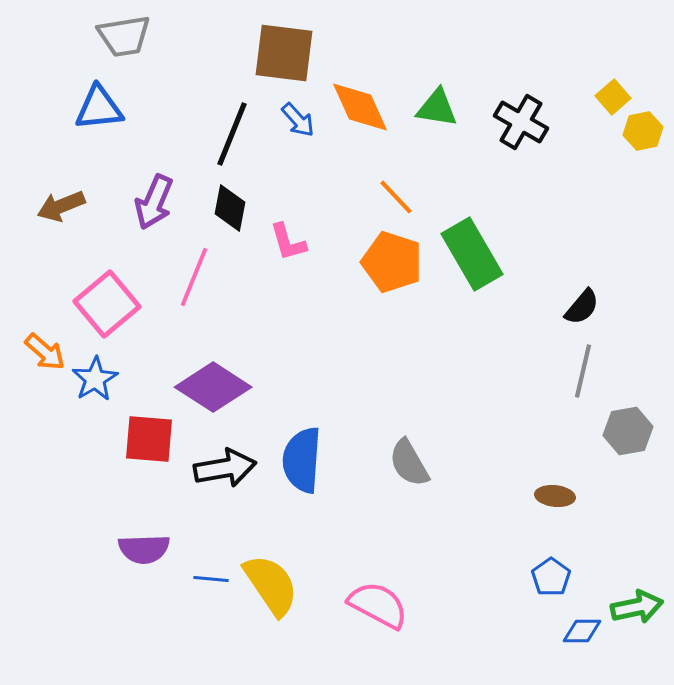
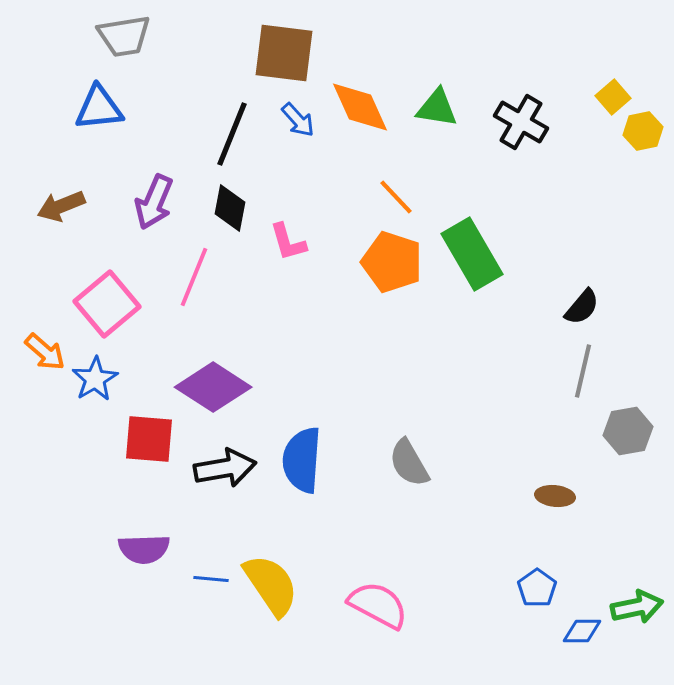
blue pentagon: moved 14 px left, 11 px down
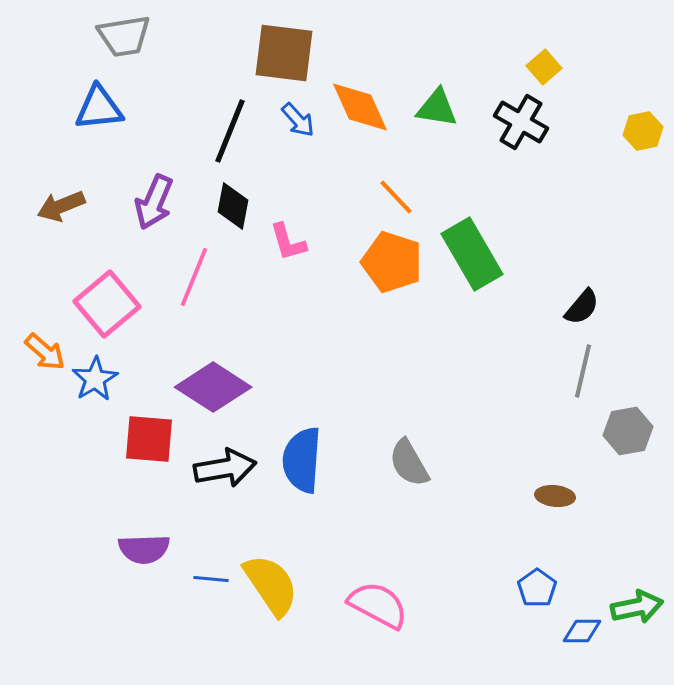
yellow square: moved 69 px left, 30 px up
black line: moved 2 px left, 3 px up
black diamond: moved 3 px right, 2 px up
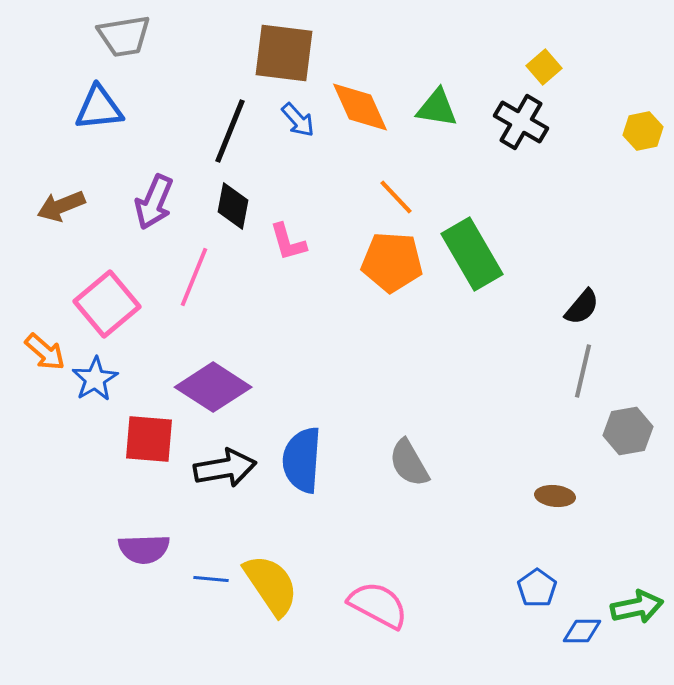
orange pentagon: rotated 14 degrees counterclockwise
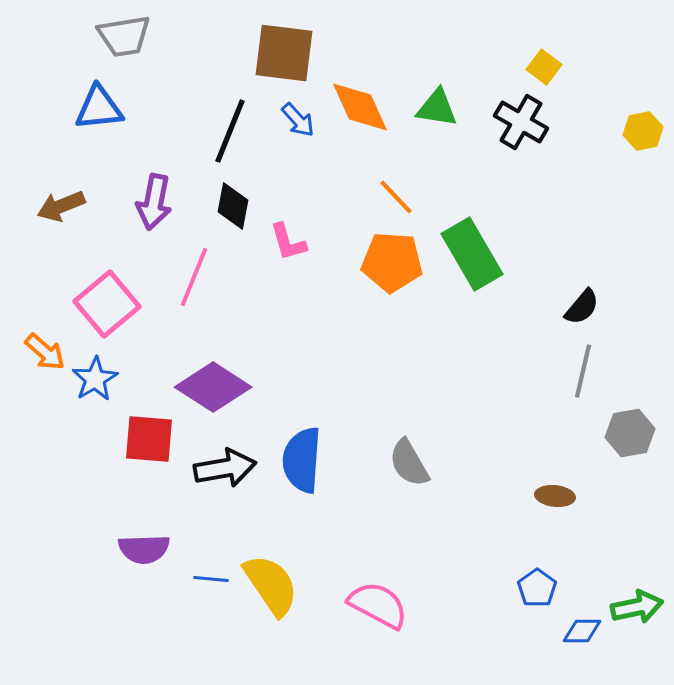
yellow square: rotated 12 degrees counterclockwise
purple arrow: rotated 12 degrees counterclockwise
gray hexagon: moved 2 px right, 2 px down
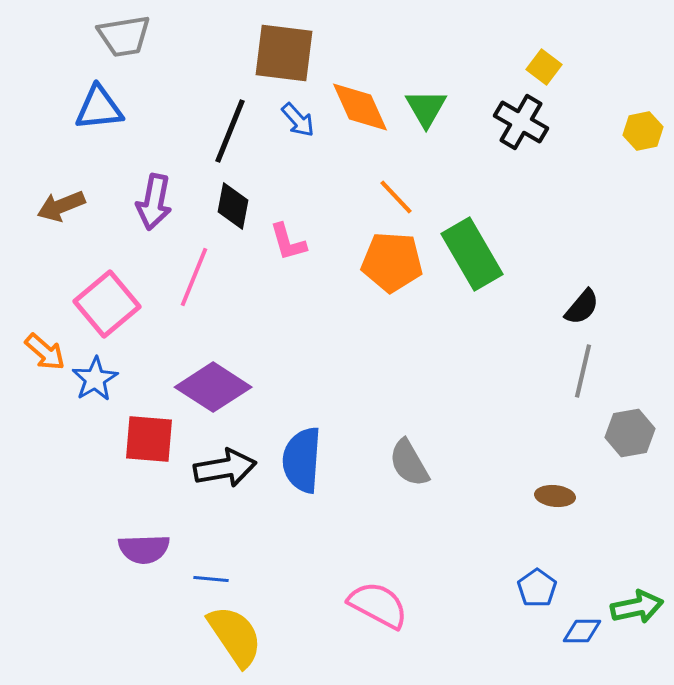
green triangle: moved 11 px left; rotated 51 degrees clockwise
yellow semicircle: moved 36 px left, 51 px down
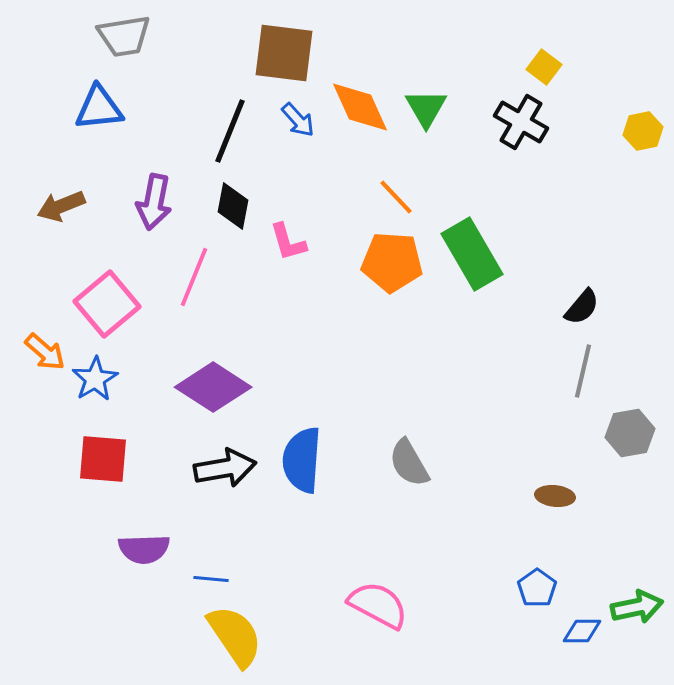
red square: moved 46 px left, 20 px down
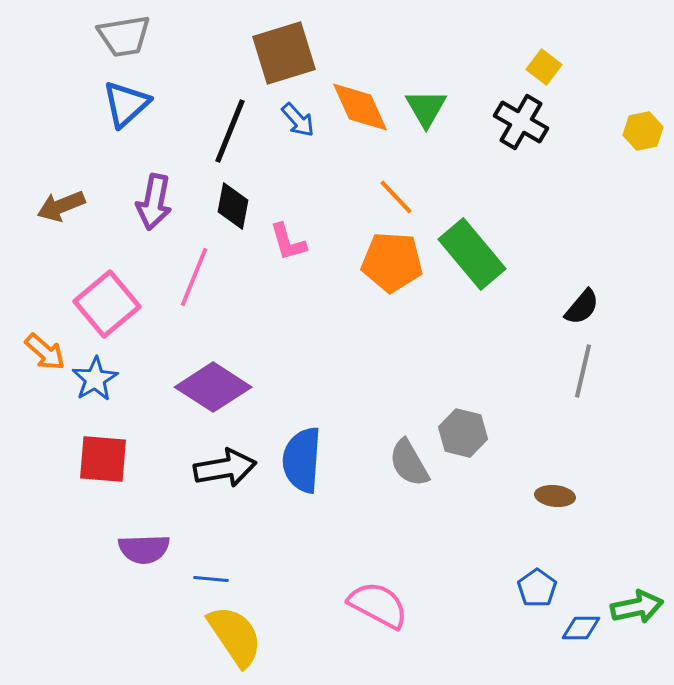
brown square: rotated 24 degrees counterclockwise
blue triangle: moved 27 px right, 4 px up; rotated 36 degrees counterclockwise
green rectangle: rotated 10 degrees counterclockwise
gray hexagon: moved 167 px left; rotated 24 degrees clockwise
blue diamond: moved 1 px left, 3 px up
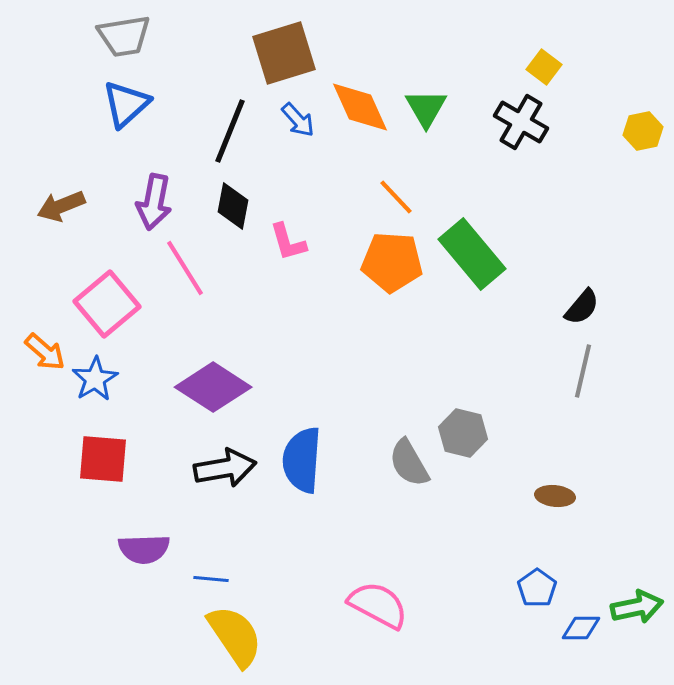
pink line: moved 9 px left, 9 px up; rotated 54 degrees counterclockwise
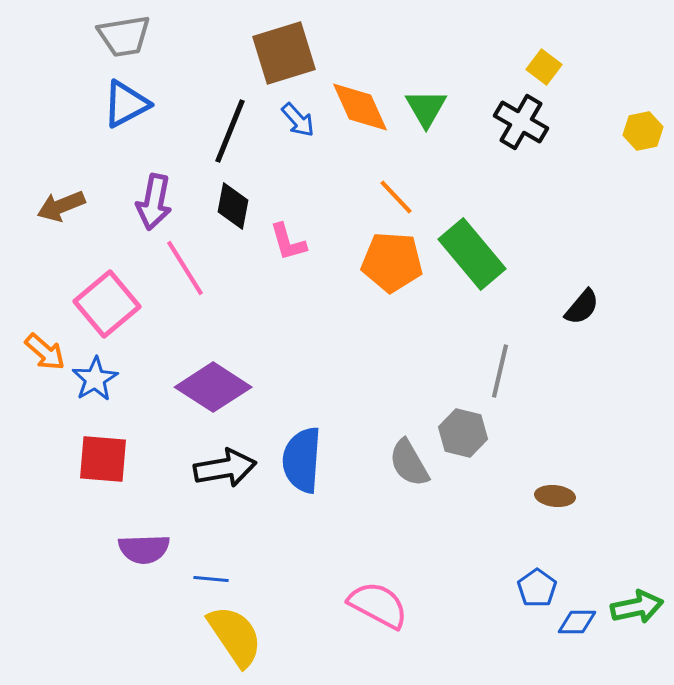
blue triangle: rotated 14 degrees clockwise
gray line: moved 83 px left
blue diamond: moved 4 px left, 6 px up
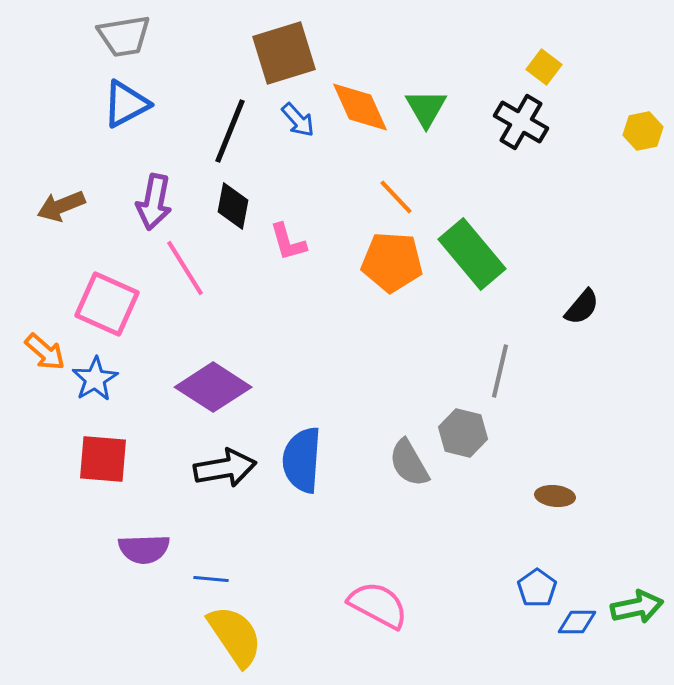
pink square: rotated 26 degrees counterclockwise
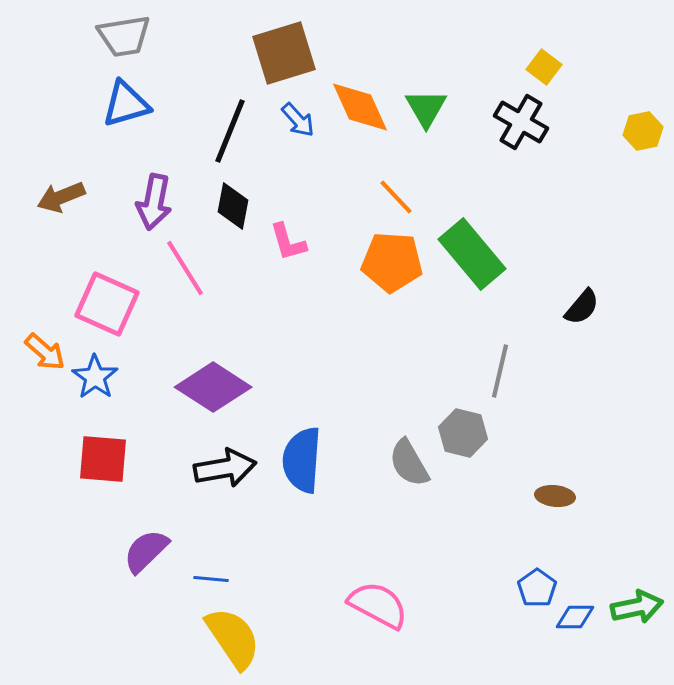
blue triangle: rotated 12 degrees clockwise
brown arrow: moved 9 px up
blue star: moved 2 px up; rotated 6 degrees counterclockwise
purple semicircle: moved 2 px right, 2 px down; rotated 138 degrees clockwise
blue diamond: moved 2 px left, 5 px up
yellow semicircle: moved 2 px left, 2 px down
